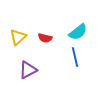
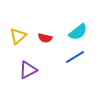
yellow triangle: moved 1 px up
blue line: rotated 72 degrees clockwise
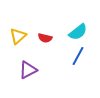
blue line: moved 3 px right, 1 px up; rotated 30 degrees counterclockwise
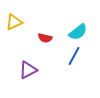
yellow triangle: moved 4 px left, 14 px up; rotated 18 degrees clockwise
blue line: moved 4 px left
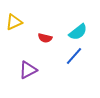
blue line: rotated 12 degrees clockwise
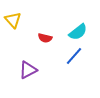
yellow triangle: moved 1 px left, 2 px up; rotated 48 degrees counterclockwise
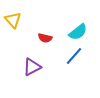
purple triangle: moved 4 px right, 3 px up
